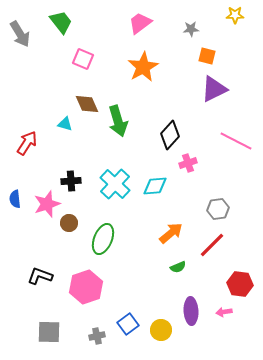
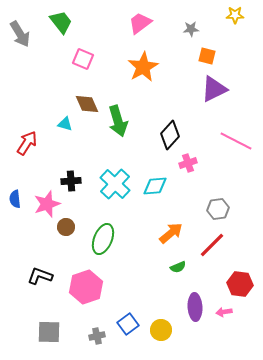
brown circle: moved 3 px left, 4 px down
purple ellipse: moved 4 px right, 4 px up
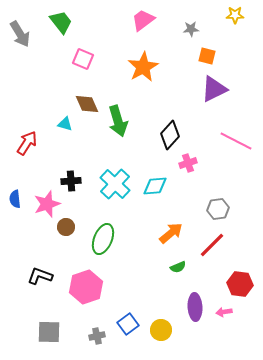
pink trapezoid: moved 3 px right, 3 px up
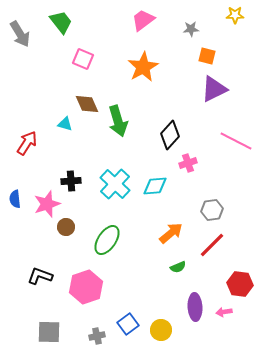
gray hexagon: moved 6 px left, 1 px down
green ellipse: moved 4 px right, 1 px down; rotated 12 degrees clockwise
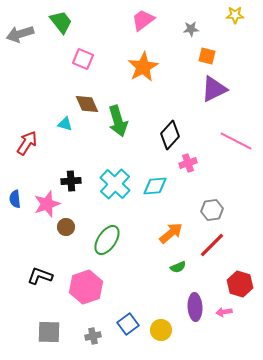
gray arrow: rotated 104 degrees clockwise
red hexagon: rotated 10 degrees clockwise
gray cross: moved 4 px left
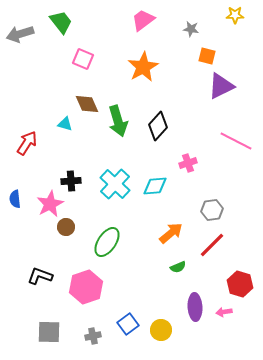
gray star: rotated 14 degrees clockwise
purple triangle: moved 7 px right, 3 px up
black diamond: moved 12 px left, 9 px up
pink star: moved 3 px right; rotated 8 degrees counterclockwise
green ellipse: moved 2 px down
